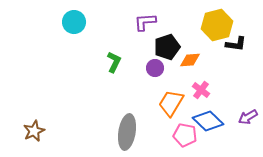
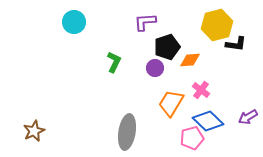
pink pentagon: moved 7 px right, 3 px down; rotated 25 degrees counterclockwise
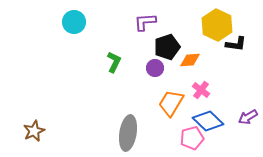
yellow hexagon: rotated 20 degrees counterclockwise
gray ellipse: moved 1 px right, 1 px down
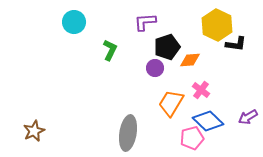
green L-shape: moved 4 px left, 12 px up
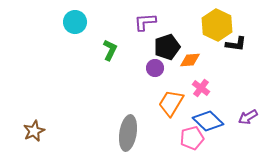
cyan circle: moved 1 px right
pink cross: moved 2 px up
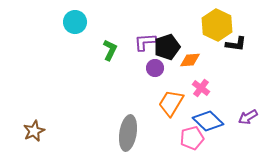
purple L-shape: moved 20 px down
